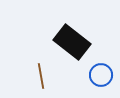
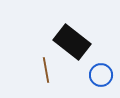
brown line: moved 5 px right, 6 px up
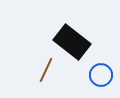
brown line: rotated 35 degrees clockwise
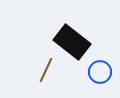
blue circle: moved 1 px left, 3 px up
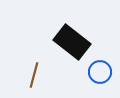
brown line: moved 12 px left, 5 px down; rotated 10 degrees counterclockwise
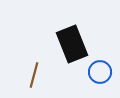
black rectangle: moved 2 px down; rotated 30 degrees clockwise
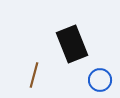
blue circle: moved 8 px down
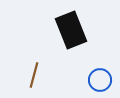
black rectangle: moved 1 px left, 14 px up
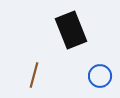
blue circle: moved 4 px up
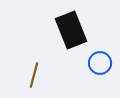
blue circle: moved 13 px up
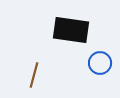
black rectangle: rotated 60 degrees counterclockwise
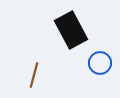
black rectangle: rotated 54 degrees clockwise
